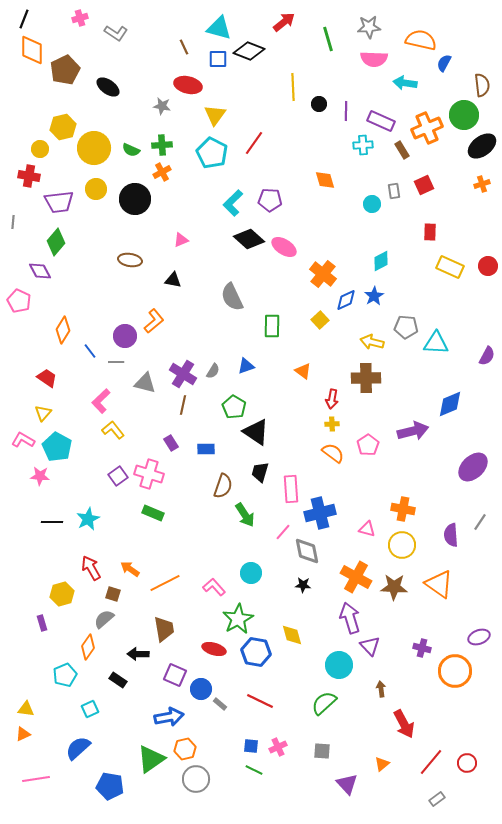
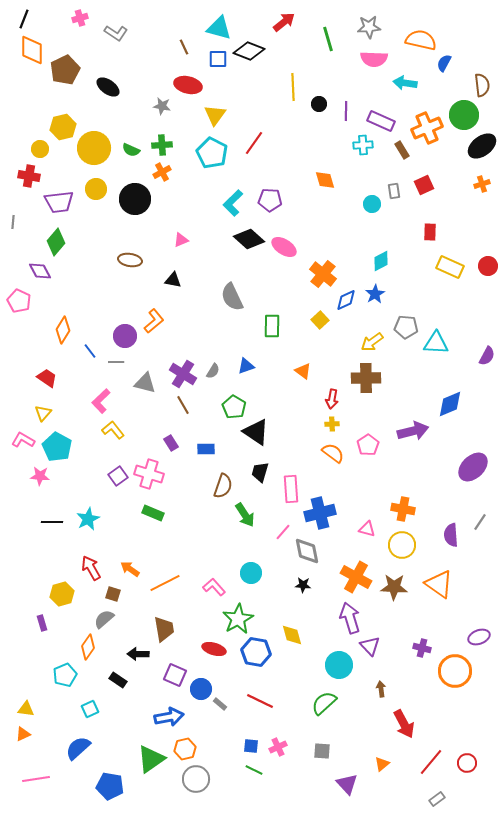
blue star at (374, 296): moved 1 px right, 2 px up
yellow arrow at (372, 342): rotated 50 degrees counterclockwise
brown line at (183, 405): rotated 42 degrees counterclockwise
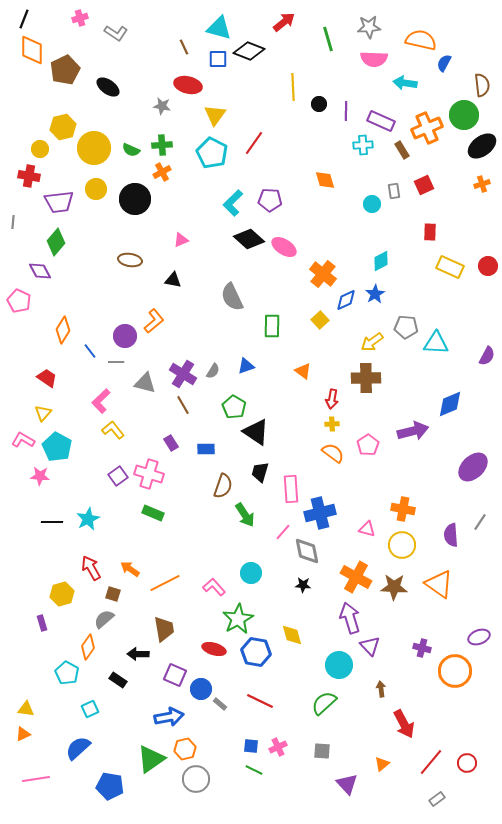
cyan pentagon at (65, 675): moved 2 px right, 2 px up; rotated 20 degrees counterclockwise
